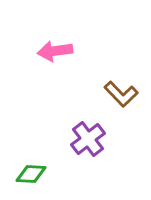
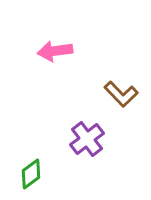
purple cross: moved 1 px left
green diamond: rotated 40 degrees counterclockwise
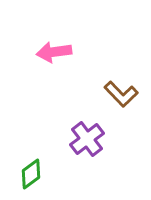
pink arrow: moved 1 px left, 1 px down
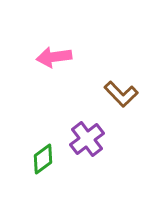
pink arrow: moved 5 px down
green diamond: moved 12 px right, 15 px up
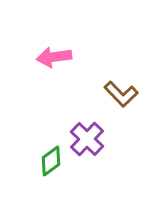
purple cross: rotated 8 degrees counterclockwise
green diamond: moved 8 px right, 2 px down
